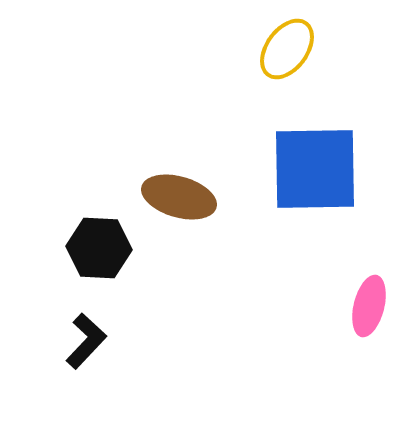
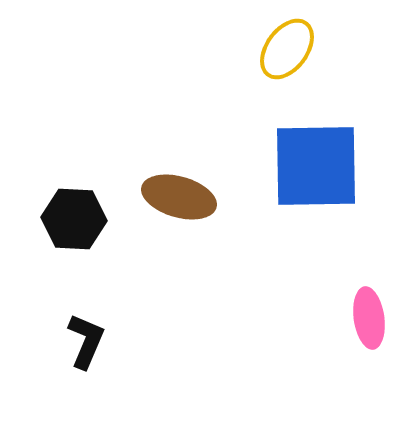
blue square: moved 1 px right, 3 px up
black hexagon: moved 25 px left, 29 px up
pink ellipse: moved 12 px down; rotated 22 degrees counterclockwise
black L-shape: rotated 20 degrees counterclockwise
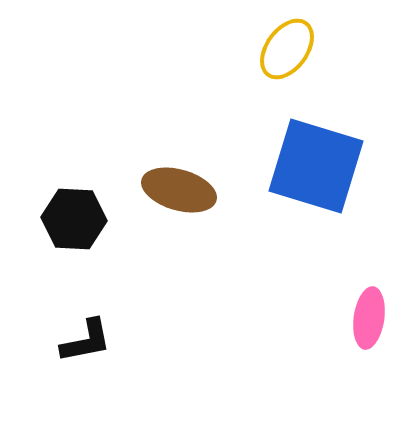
blue square: rotated 18 degrees clockwise
brown ellipse: moved 7 px up
pink ellipse: rotated 16 degrees clockwise
black L-shape: rotated 56 degrees clockwise
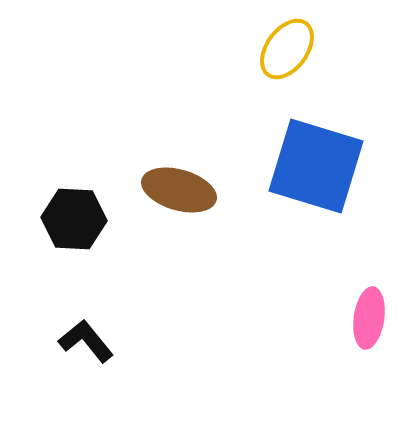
black L-shape: rotated 118 degrees counterclockwise
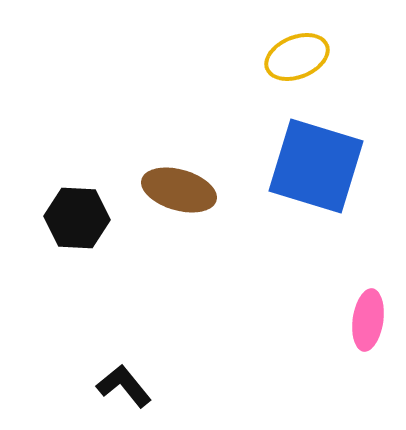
yellow ellipse: moved 10 px right, 8 px down; rotated 32 degrees clockwise
black hexagon: moved 3 px right, 1 px up
pink ellipse: moved 1 px left, 2 px down
black L-shape: moved 38 px right, 45 px down
